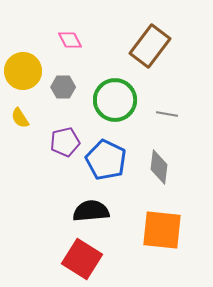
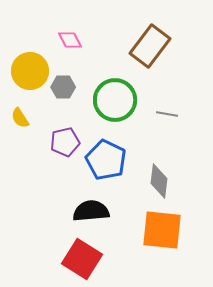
yellow circle: moved 7 px right
gray diamond: moved 14 px down
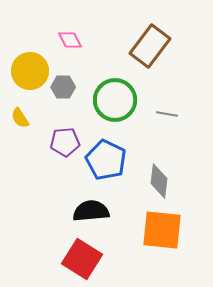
purple pentagon: rotated 8 degrees clockwise
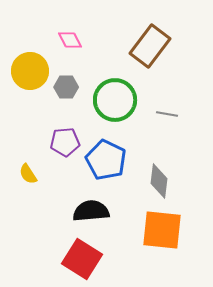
gray hexagon: moved 3 px right
yellow semicircle: moved 8 px right, 56 px down
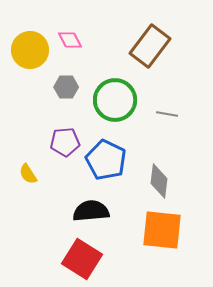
yellow circle: moved 21 px up
